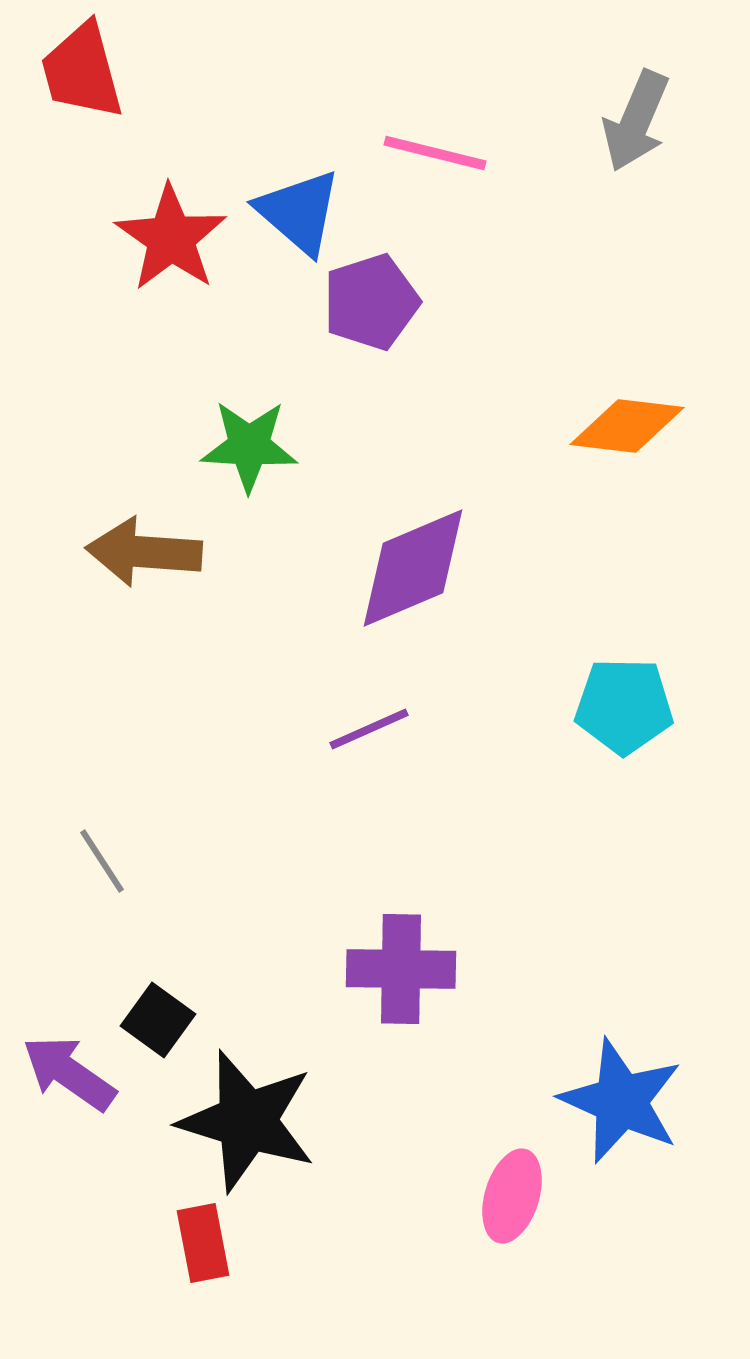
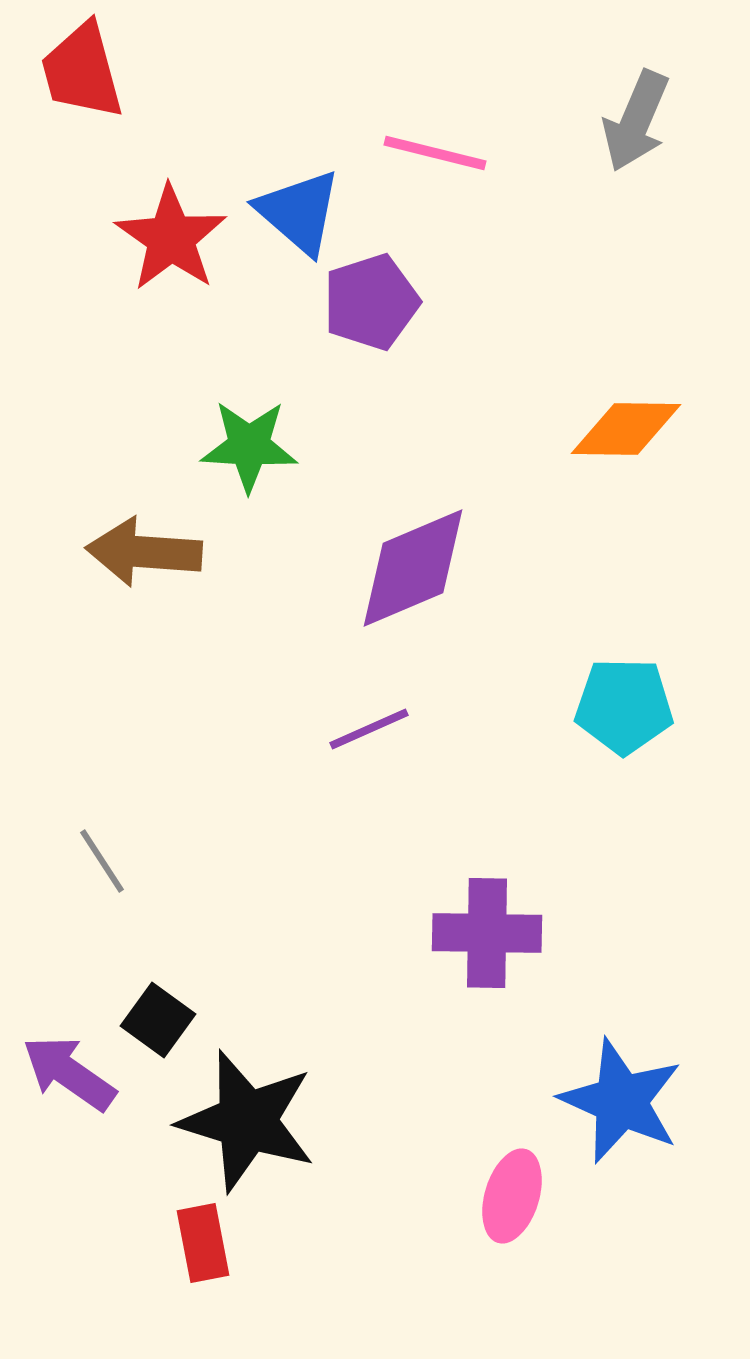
orange diamond: moved 1 px left, 3 px down; rotated 6 degrees counterclockwise
purple cross: moved 86 px right, 36 px up
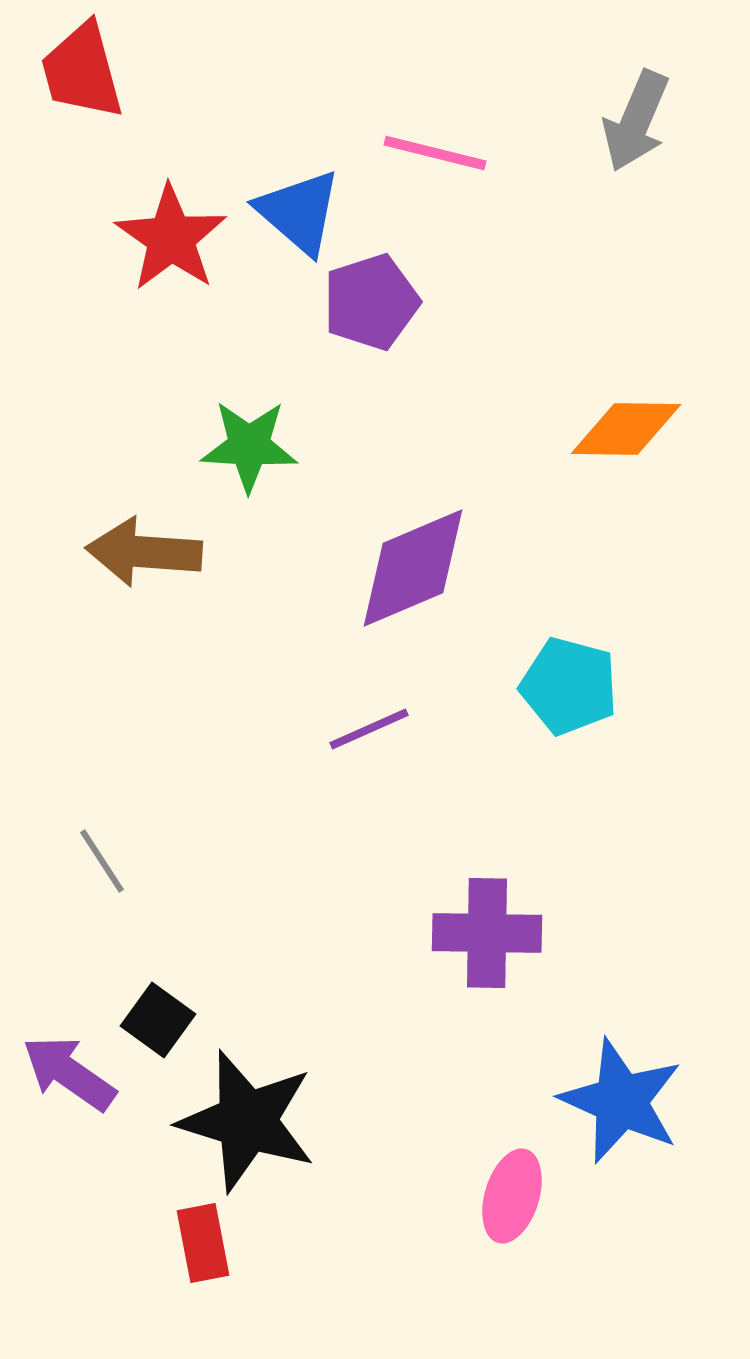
cyan pentagon: moved 55 px left, 20 px up; rotated 14 degrees clockwise
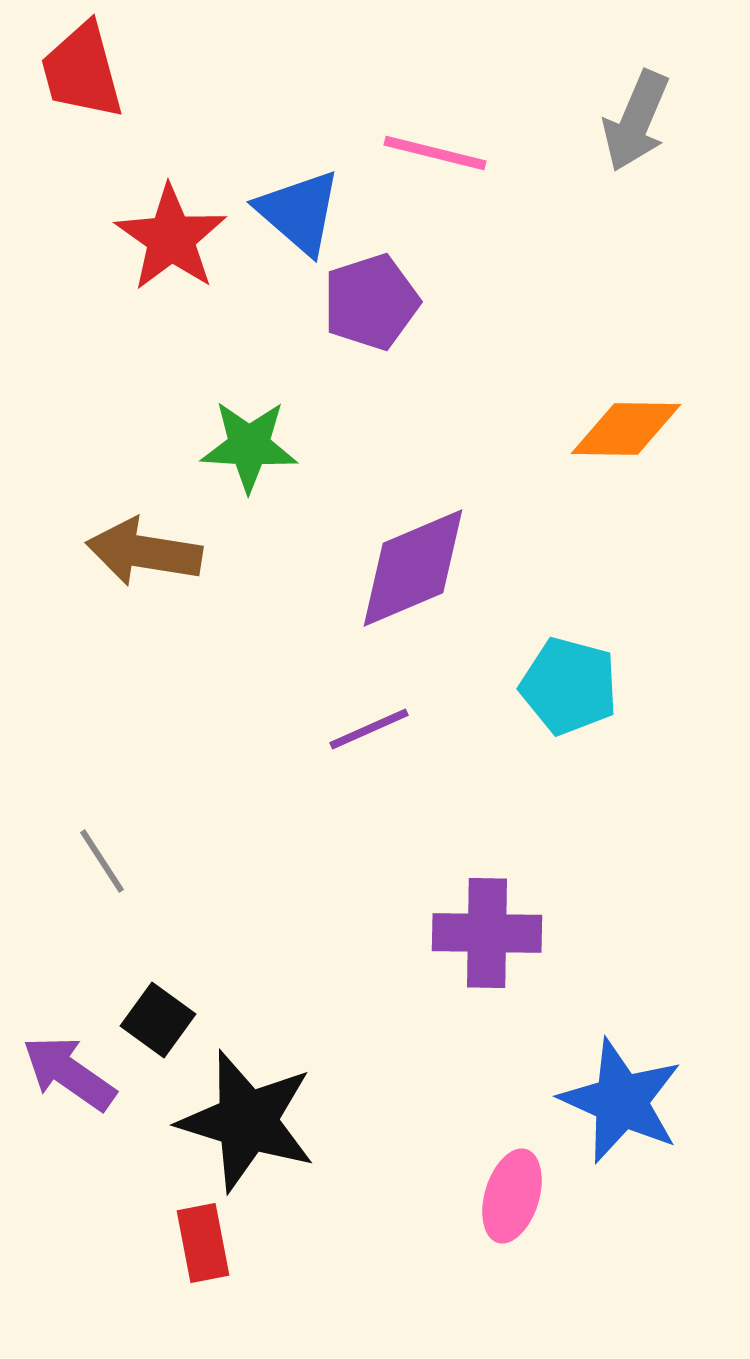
brown arrow: rotated 5 degrees clockwise
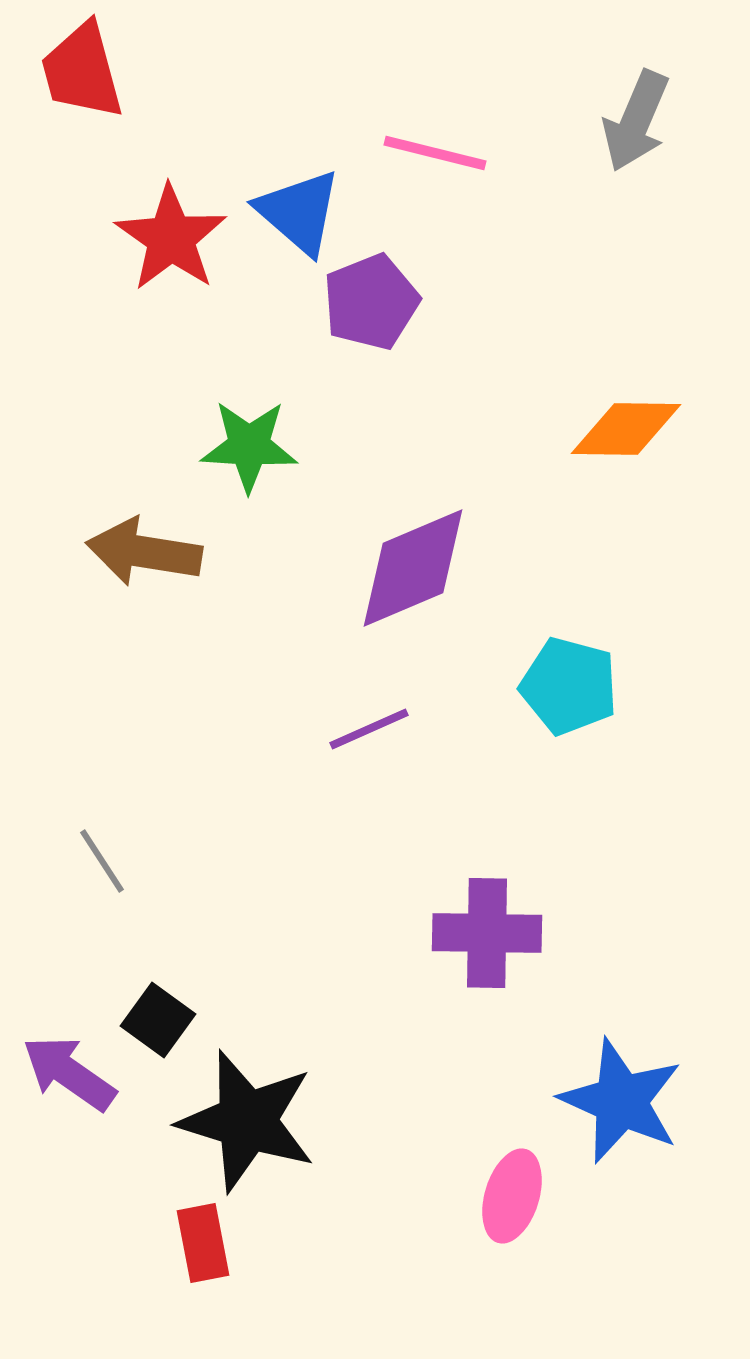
purple pentagon: rotated 4 degrees counterclockwise
